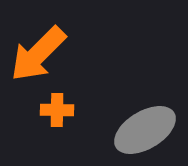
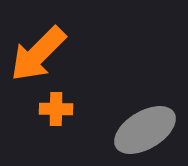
orange cross: moved 1 px left, 1 px up
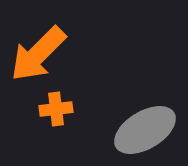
orange cross: rotated 8 degrees counterclockwise
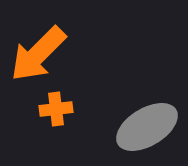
gray ellipse: moved 2 px right, 3 px up
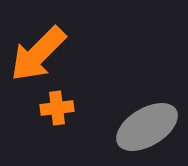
orange cross: moved 1 px right, 1 px up
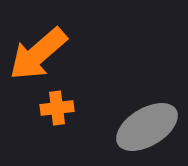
orange arrow: rotated 4 degrees clockwise
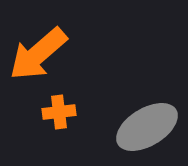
orange cross: moved 2 px right, 4 px down
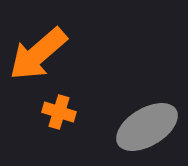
orange cross: rotated 24 degrees clockwise
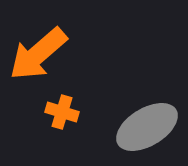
orange cross: moved 3 px right
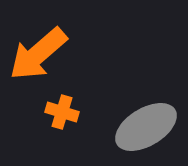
gray ellipse: moved 1 px left
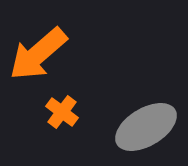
orange cross: rotated 20 degrees clockwise
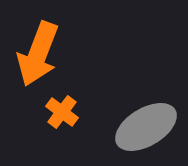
orange arrow: rotated 28 degrees counterclockwise
